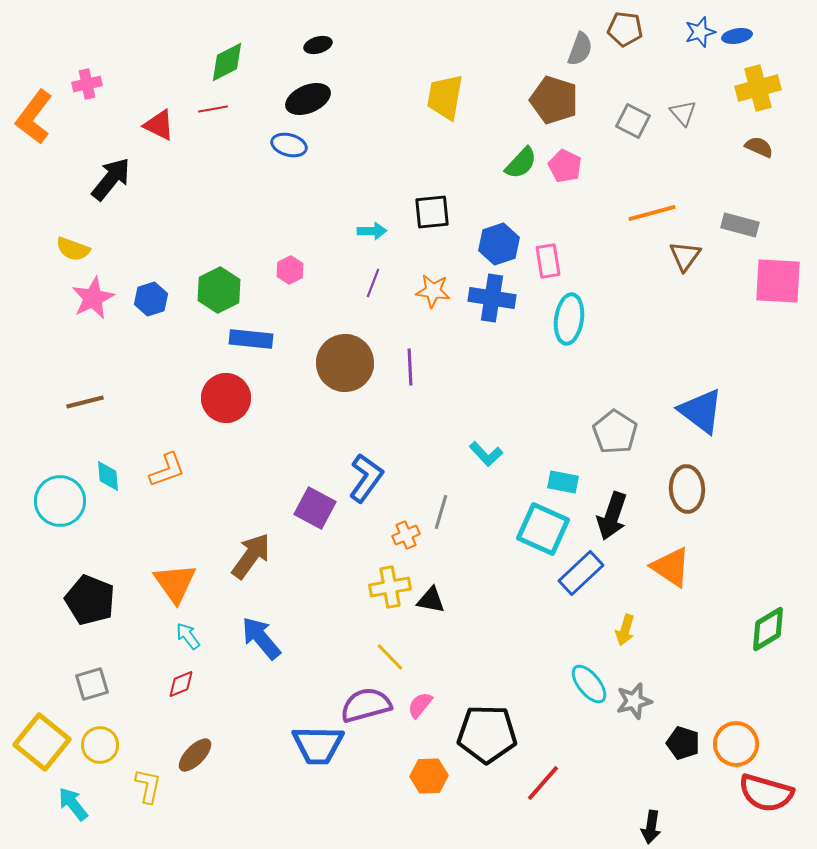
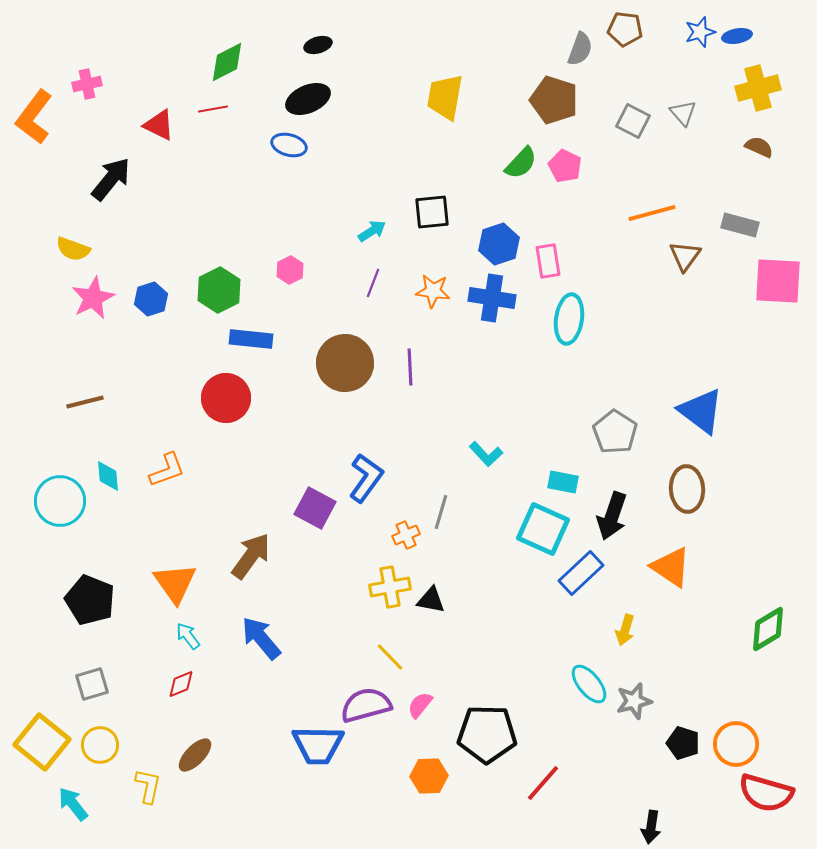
cyan arrow at (372, 231): rotated 32 degrees counterclockwise
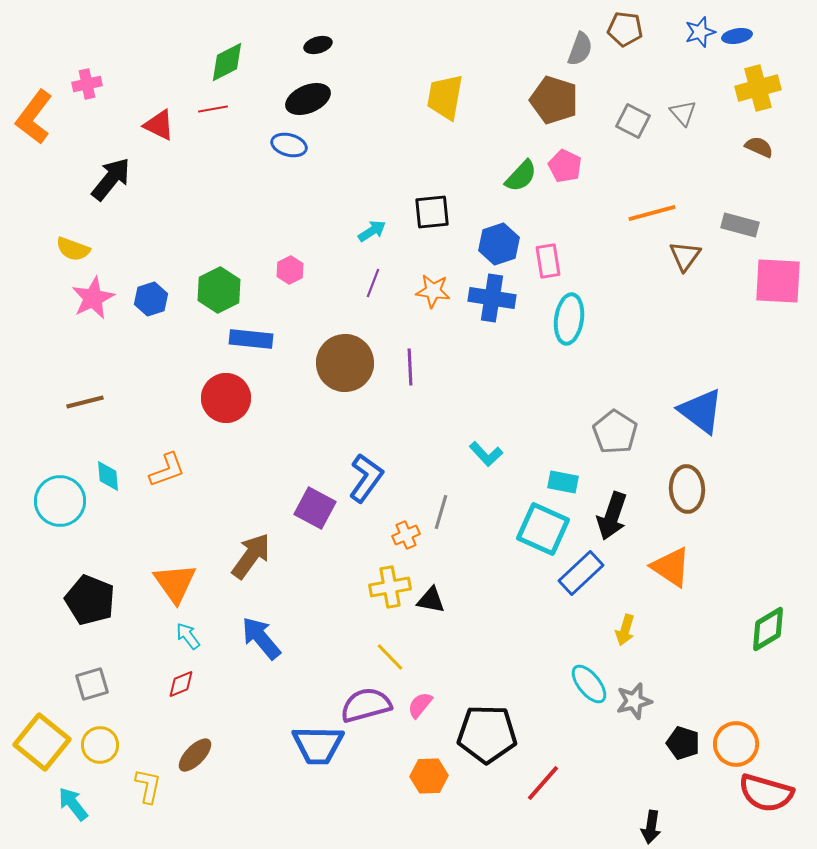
green semicircle at (521, 163): moved 13 px down
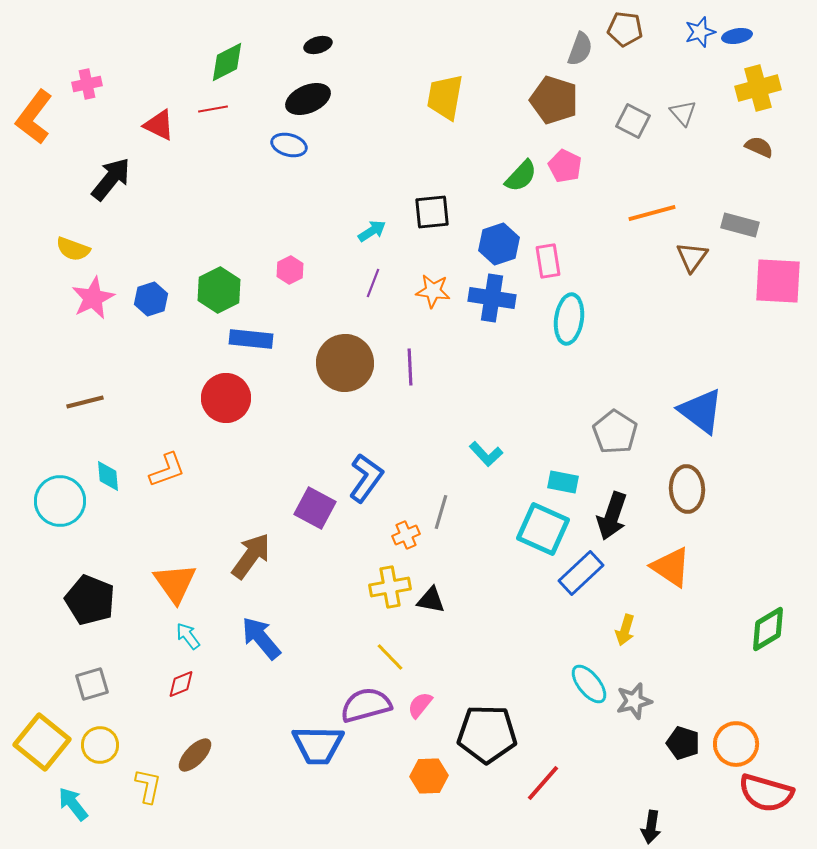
brown triangle at (685, 256): moved 7 px right, 1 px down
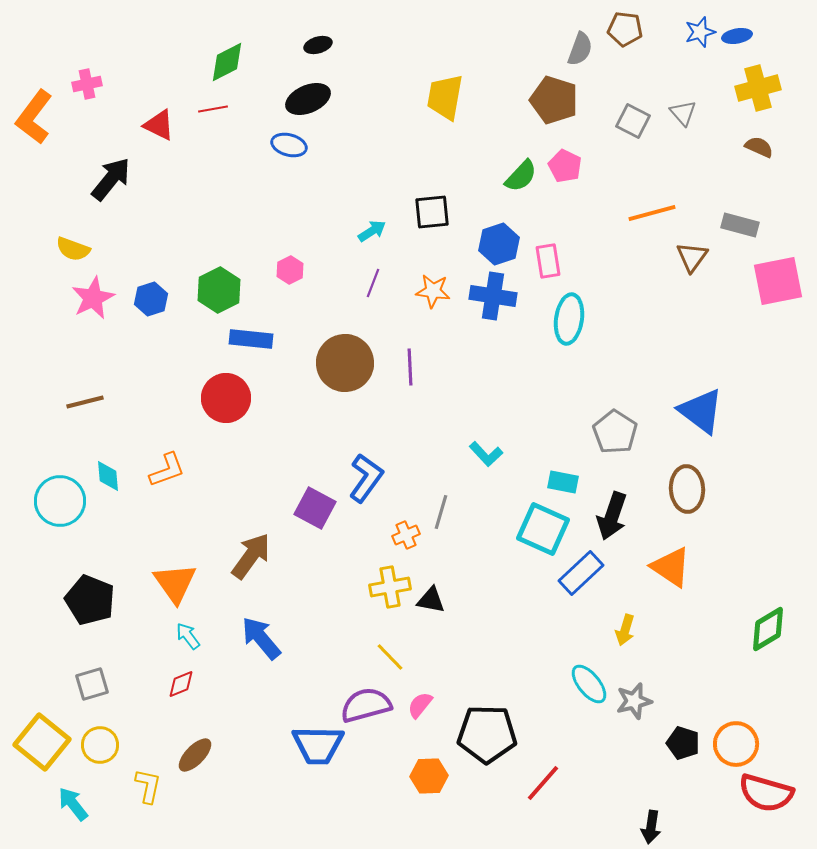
pink square at (778, 281): rotated 14 degrees counterclockwise
blue cross at (492, 298): moved 1 px right, 2 px up
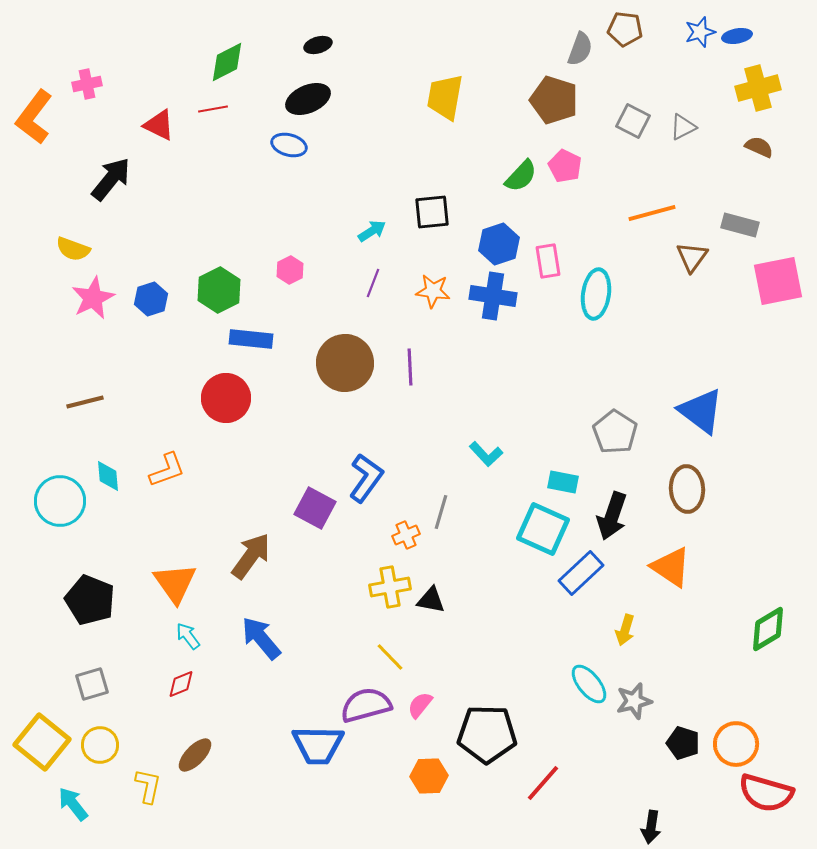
gray triangle at (683, 113): moved 14 px down; rotated 44 degrees clockwise
cyan ellipse at (569, 319): moved 27 px right, 25 px up
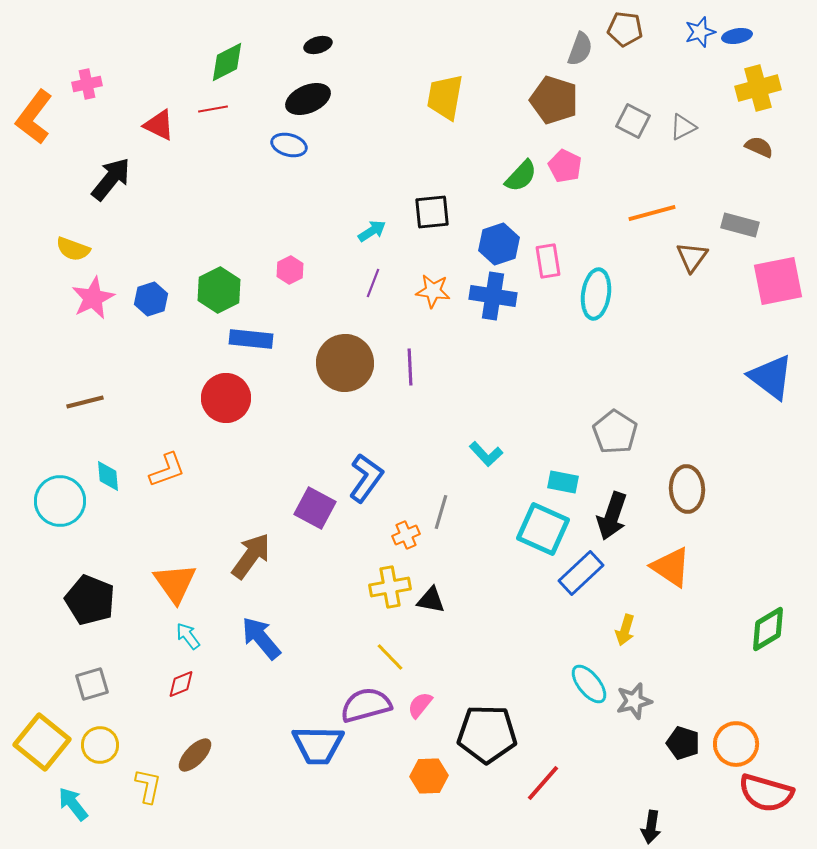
blue triangle at (701, 411): moved 70 px right, 34 px up
